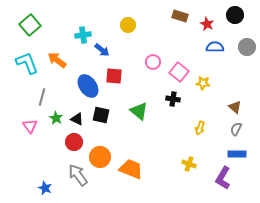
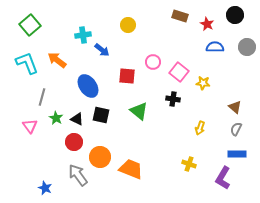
red square: moved 13 px right
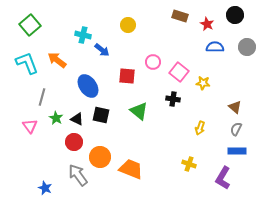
cyan cross: rotated 21 degrees clockwise
blue rectangle: moved 3 px up
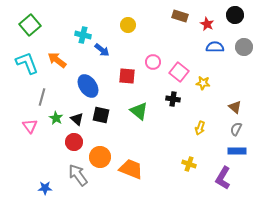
gray circle: moved 3 px left
black triangle: rotated 16 degrees clockwise
blue star: rotated 24 degrees counterclockwise
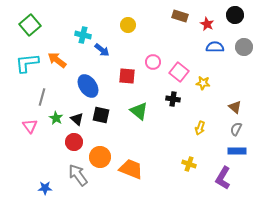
cyan L-shape: rotated 75 degrees counterclockwise
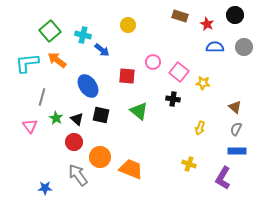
green square: moved 20 px right, 6 px down
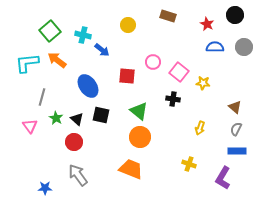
brown rectangle: moved 12 px left
orange circle: moved 40 px right, 20 px up
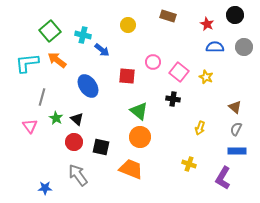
yellow star: moved 3 px right, 6 px up; rotated 16 degrees clockwise
black square: moved 32 px down
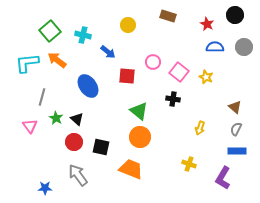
blue arrow: moved 6 px right, 2 px down
